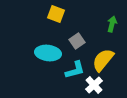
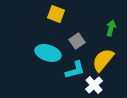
green arrow: moved 1 px left, 4 px down
cyan ellipse: rotated 10 degrees clockwise
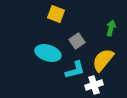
white cross: rotated 24 degrees clockwise
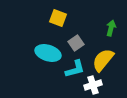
yellow square: moved 2 px right, 4 px down
gray square: moved 1 px left, 2 px down
cyan L-shape: moved 1 px up
white cross: moved 1 px left
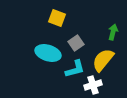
yellow square: moved 1 px left
green arrow: moved 2 px right, 4 px down
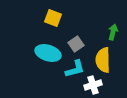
yellow square: moved 4 px left
gray square: moved 1 px down
yellow semicircle: rotated 40 degrees counterclockwise
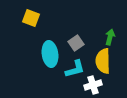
yellow square: moved 22 px left
green arrow: moved 3 px left, 5 px down
gray square: moved 1 px up
cyan ellipse: moved 2 px right, 1 px down; rotated 65 degrees clockwise
yellow semicircle: moved 1 px down
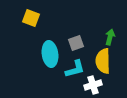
gray square: rotated 14 degrees clockwise
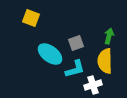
green arrow: moved 1 px left, 1 px up
cyan ellipse: rotated 45 degrees counterclockwise
yellow semicircle: moved 2 px right
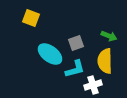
green arrow: rotated 98 degrees clockwise
